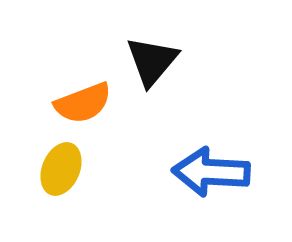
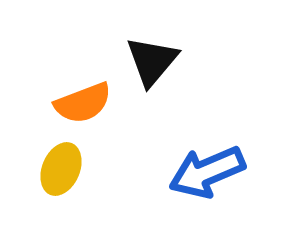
blue arrow: moved 4 px left; rotated 26 degrees counterclockwise
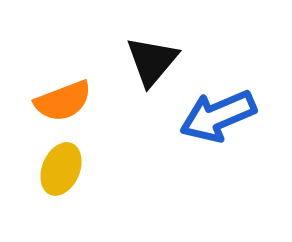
orange semicircle: moved 20 px left, 2 px up
blue arrow: moved 11 px right, 56 px up
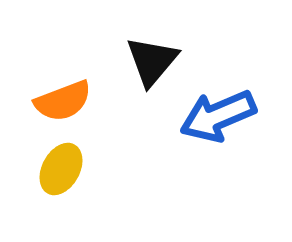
yellow ellipse: rotated 6 degrees clockwise
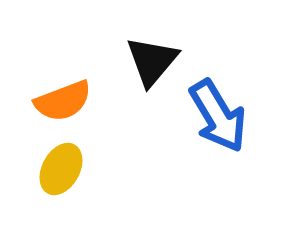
blue arrow: rotated 98 degrees counterclockwise
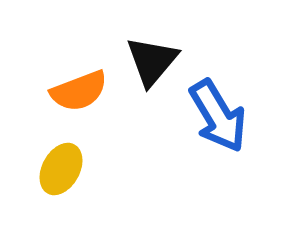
orange semicircle: moved 16 px right, 10 px up
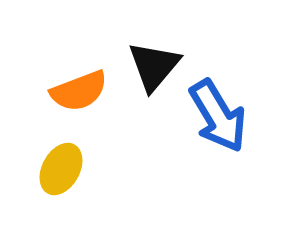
black triangle: moved 2 px right, 5 px down
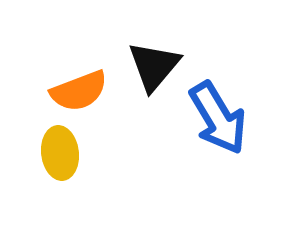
blue arrow: moved 2 px down
yellow ellipse: moved 1 px left, 16 px up; rotated 36 degrees counterclockwise
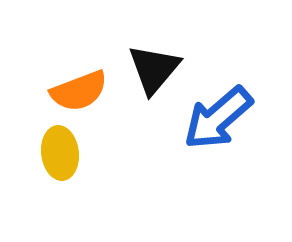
black triangle: moved 3 px down
blue arrow: rotated 80 degrees clockwise
